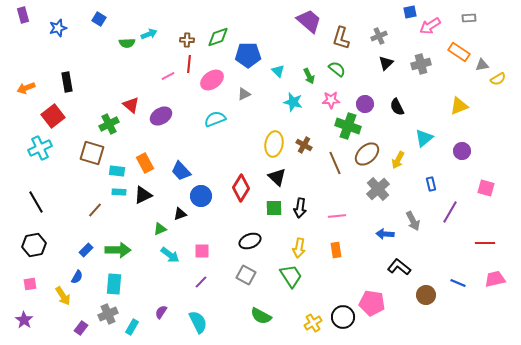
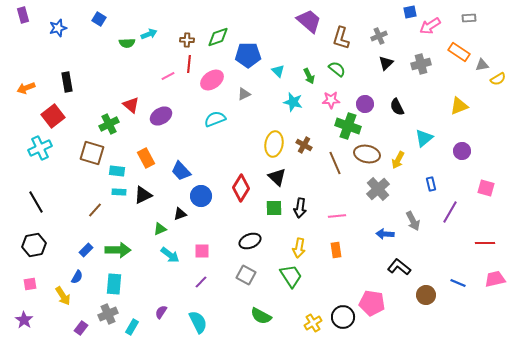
brown ellipse at (367, 154): rotated 55 degrees clockwise
orange rectangle at (145, 163): moved 1 px right, 5 px up
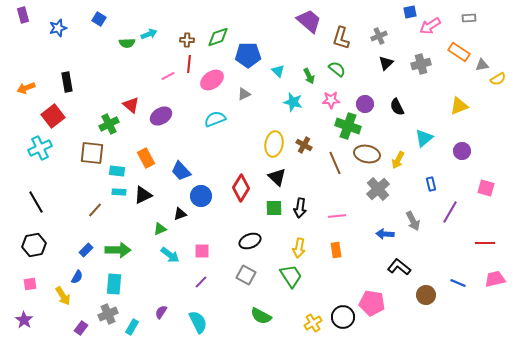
brown square at (92, 153): rotated 10 degrees counterclockwise
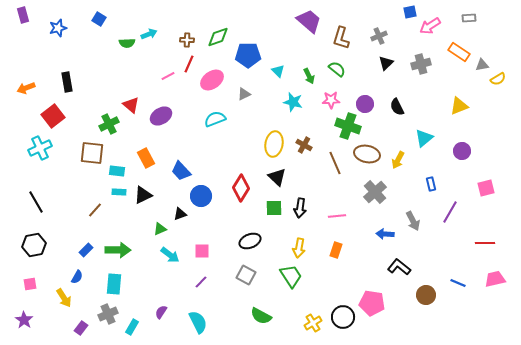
red line at (189, 64): rotated 18 degrees clockwise
pink square at (486, 188): rotated 30 degrees counterclockwise
gray cross at (378, 189): moved 3 px left, 3 px down
orange rectangle at (336, 250): rotated 28 degrees clockwise
yellow arrow at (63, 296): moved 1 px right, 2 px down
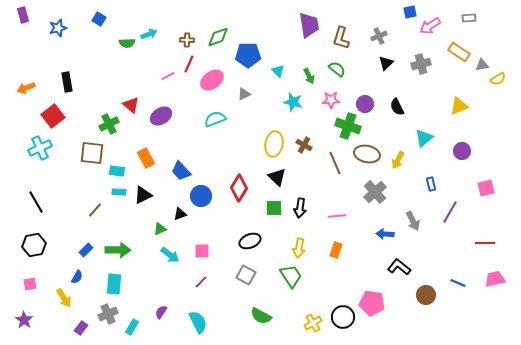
purple trapezoid at (309, 21): moved 4 px down; rotated 40 degrees clockwise
red diamond at (241, 188): moved 2 px left
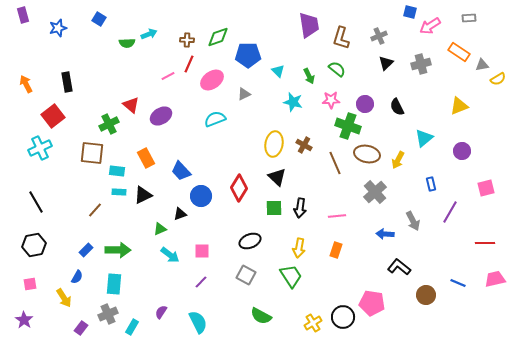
blue square at (410, 12): rotated 24 degrees clockwise
orange arrow at (26, 88): moved 4 px up; rotated 84 degrees clockwise
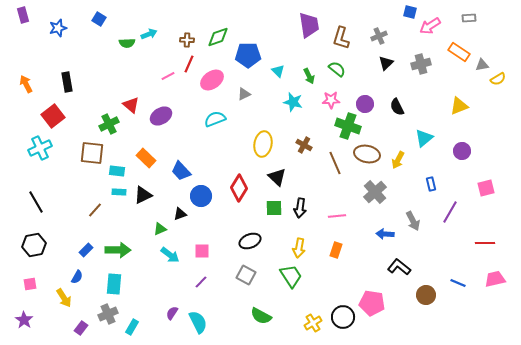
yellow ellipse at (274, 144): moved 11 px left
orange rectangle at (146, 158): rotated 18 degrees counterclockwise
purple semicircle at (161, 312): moved 11 px right, 1 px down
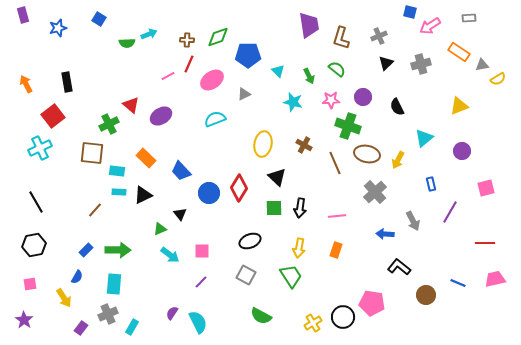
purple circle at (365, 104): moved 2 px left, 7 px up
blue circle at (201, 196): moved 8 px right, 3 px up
black triangle at (180, 214): rotated 48 degrees counterclockwise
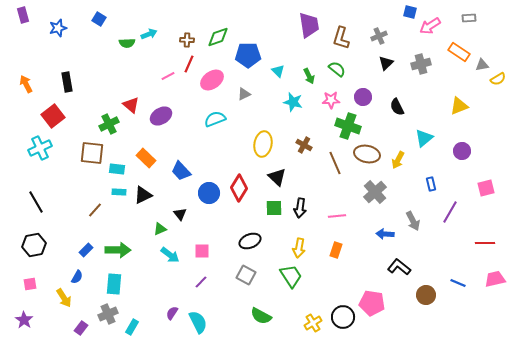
cyan rectangle at (117, 171): moved 2 px up
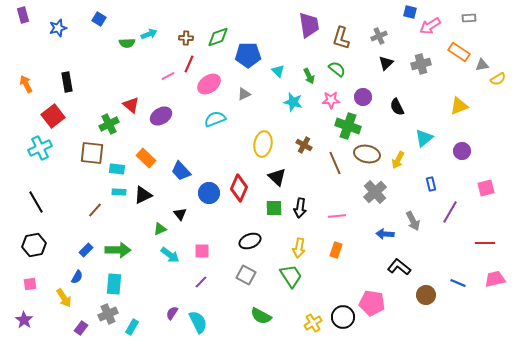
brown cross at (187, 40): moved 1 px left, 2 px up
pink ellipse at (212, 80): moved 3 px left, 4 px down
red diamond at (239, 188): rotated 8 degrees counterclockwise
